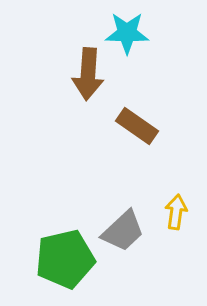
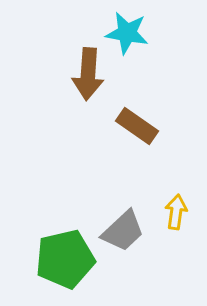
cyan star: rotated 9 degrees clockwise
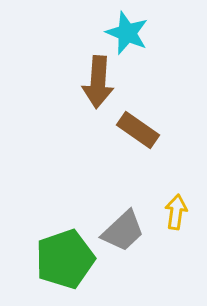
cyan star: rotated 12 degrees clockwise
brown arrow: moved 10 px right, 8 px down
brown rectangle: moved 1 px right, 4 px down
green pentagon: rotated 6 degrees counterclockwise
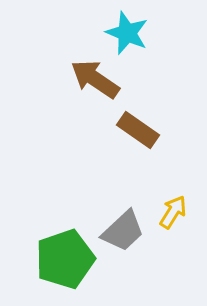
brown arrow: moved 3 px left, 3 px up; rotated 120 degrees clockwise
yellow arrow: moved 3 px left; rotated 24 degrees clockwise
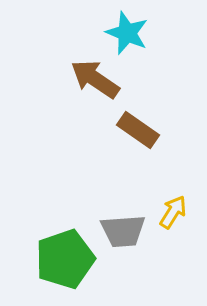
gray trapezoid: rotated 39 degrees clockwise
